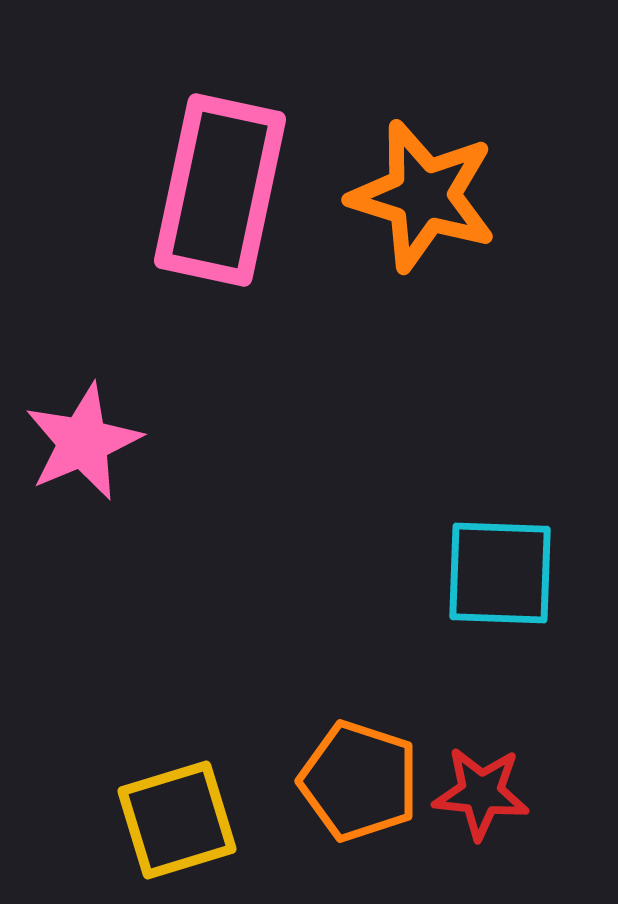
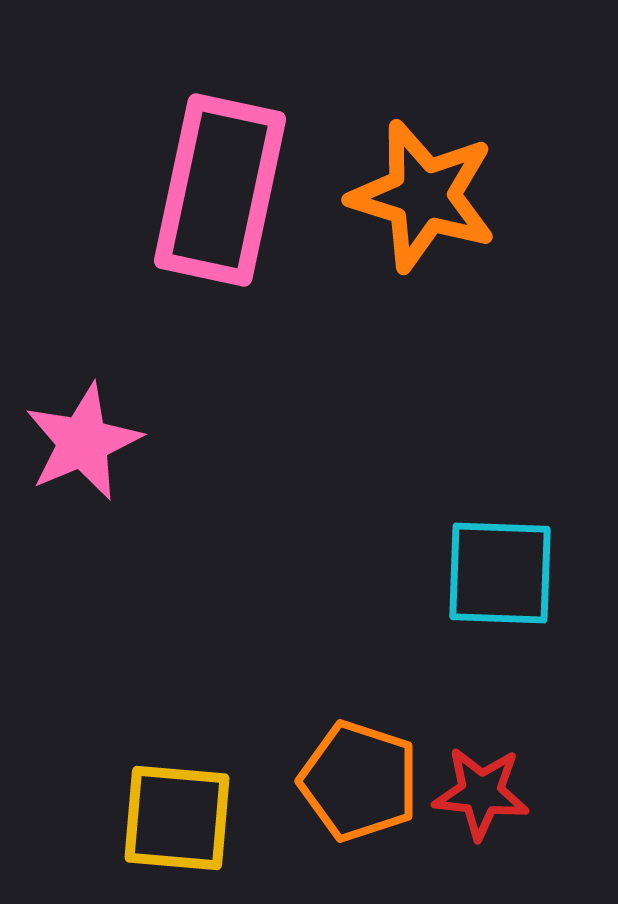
yellow square: moved 2 px up; rotated 22 degrees clockwise
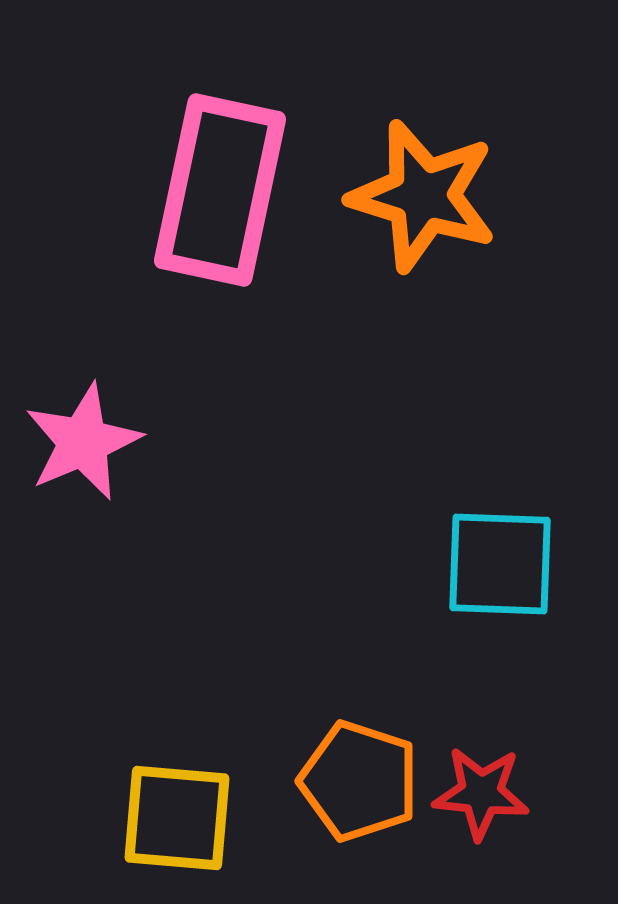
cyan square: moved 9 px up
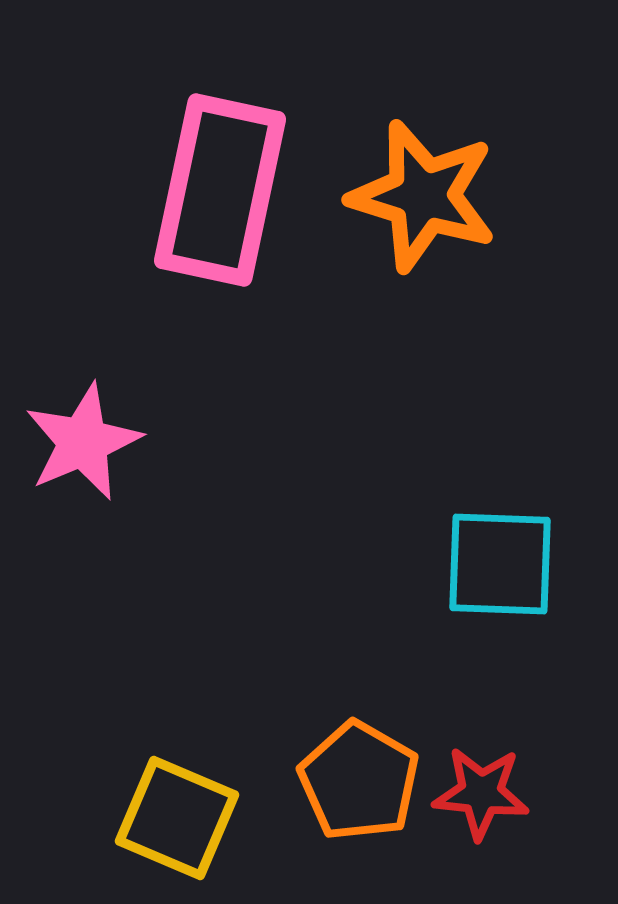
orange pentagon: rotated 12 degrees clockwise
yellow square: rotated 18 degrees clockwise
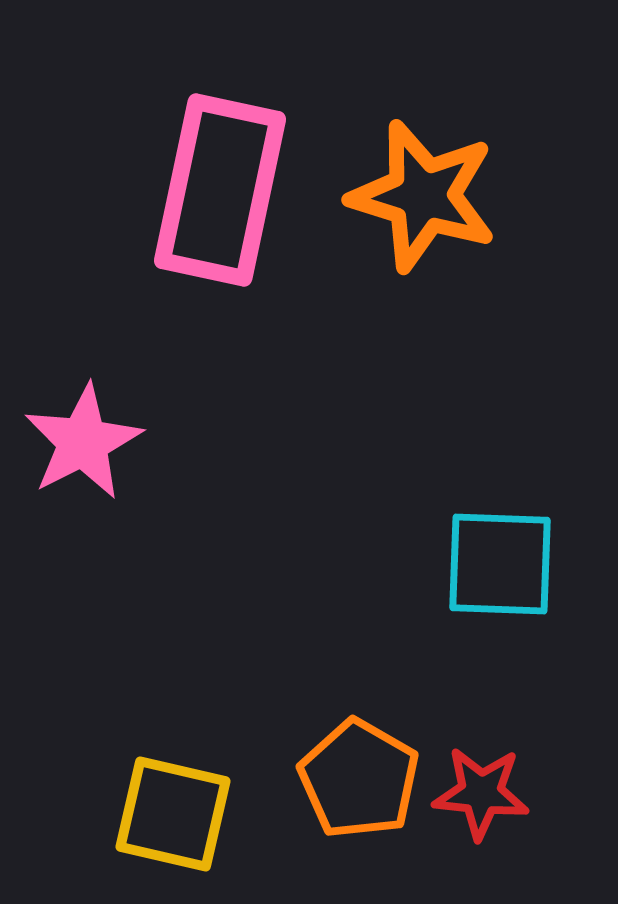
pink star: rotated 4 degrees counterclockwise
orange pentagon: moved 2 px up
yellow square: moved 4 px left, 4 px up; rotated 10 degrees counterclockwise
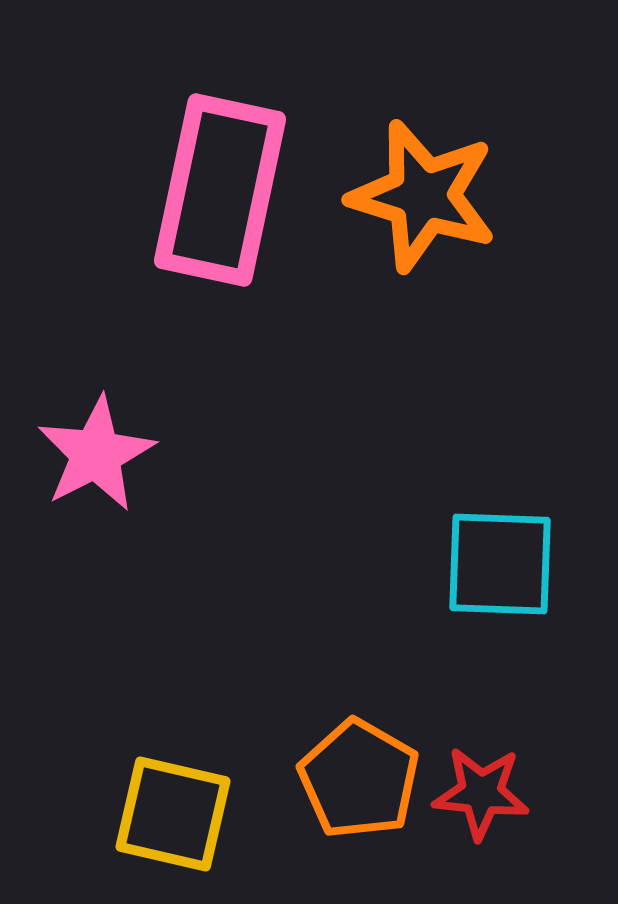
pink star: moved 13 px right, 12 px down
